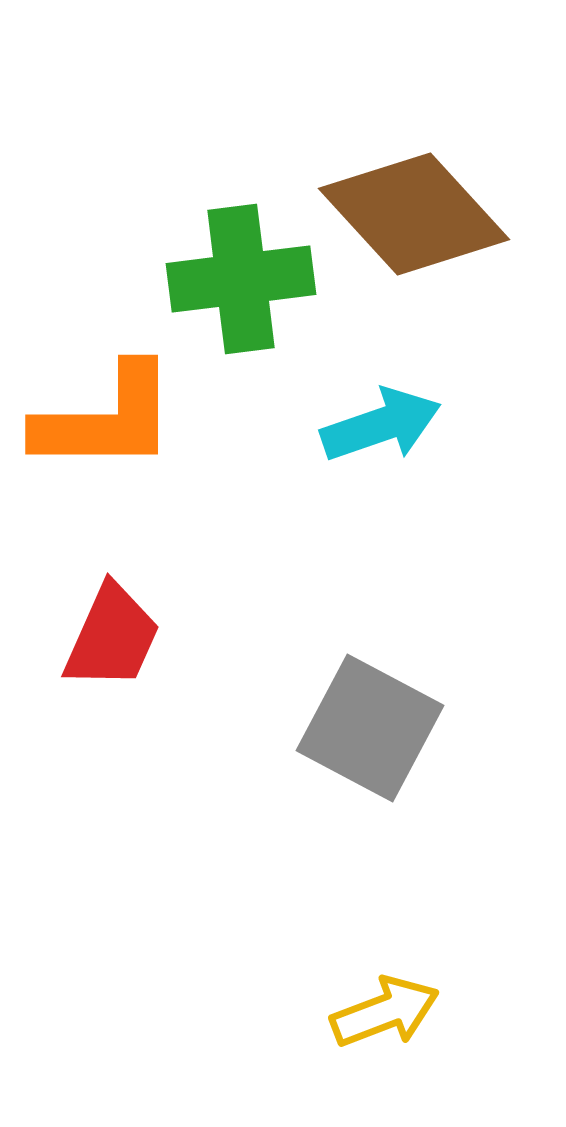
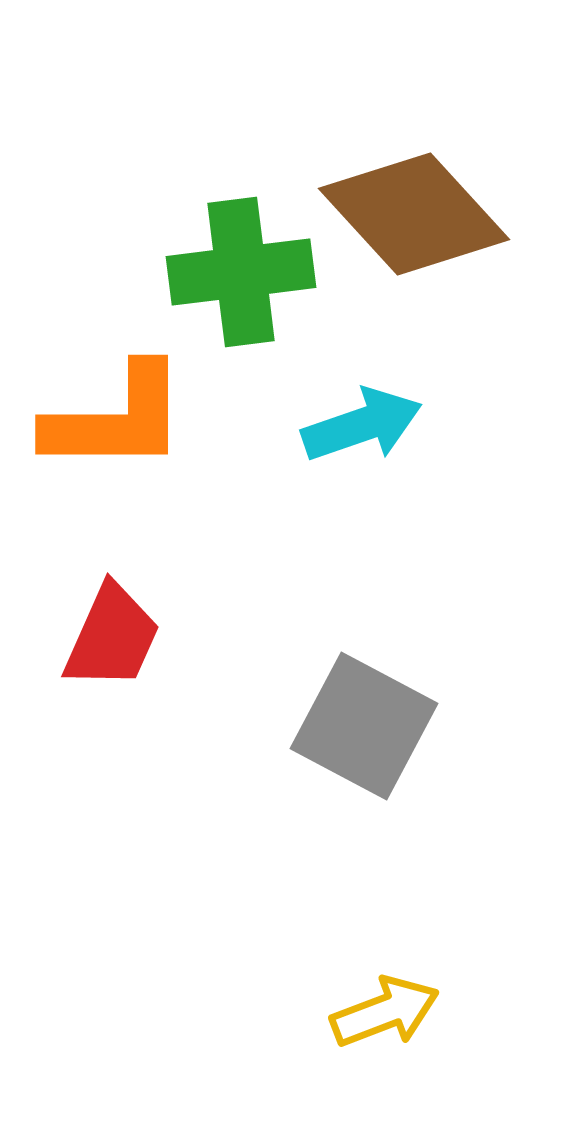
green cross: moved 7 px up
orange L-shape: moved 10 px right
cyan arrow: moved 19 px left
gray square: moved 6 px left, 2 px up
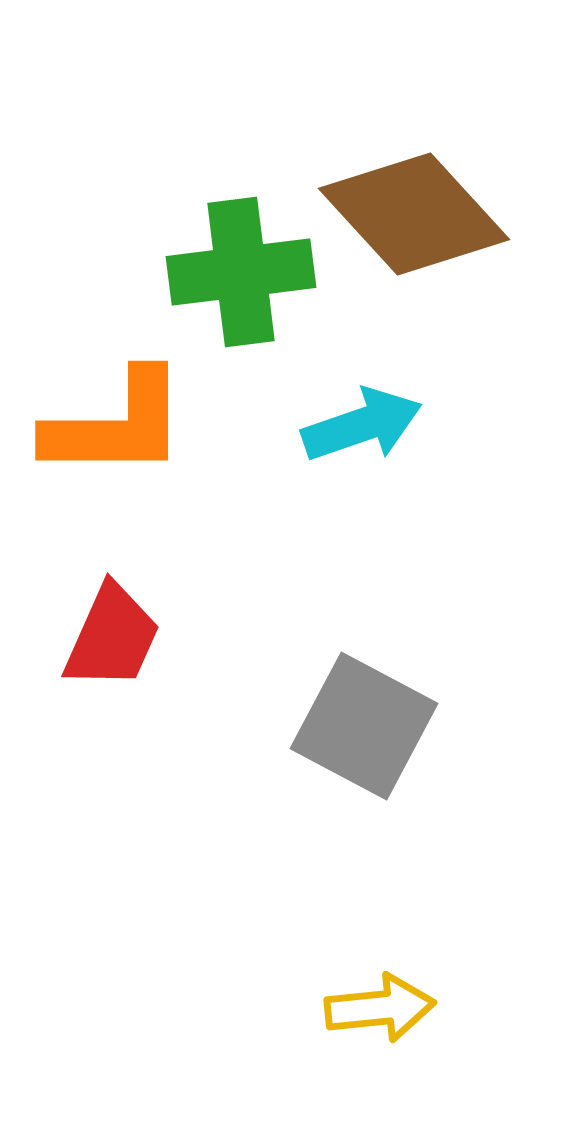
orange L-shape: moved 6 px down
yellow arrow: moved 5 px left, 4 px up; rotated 15 degrees clockwise
